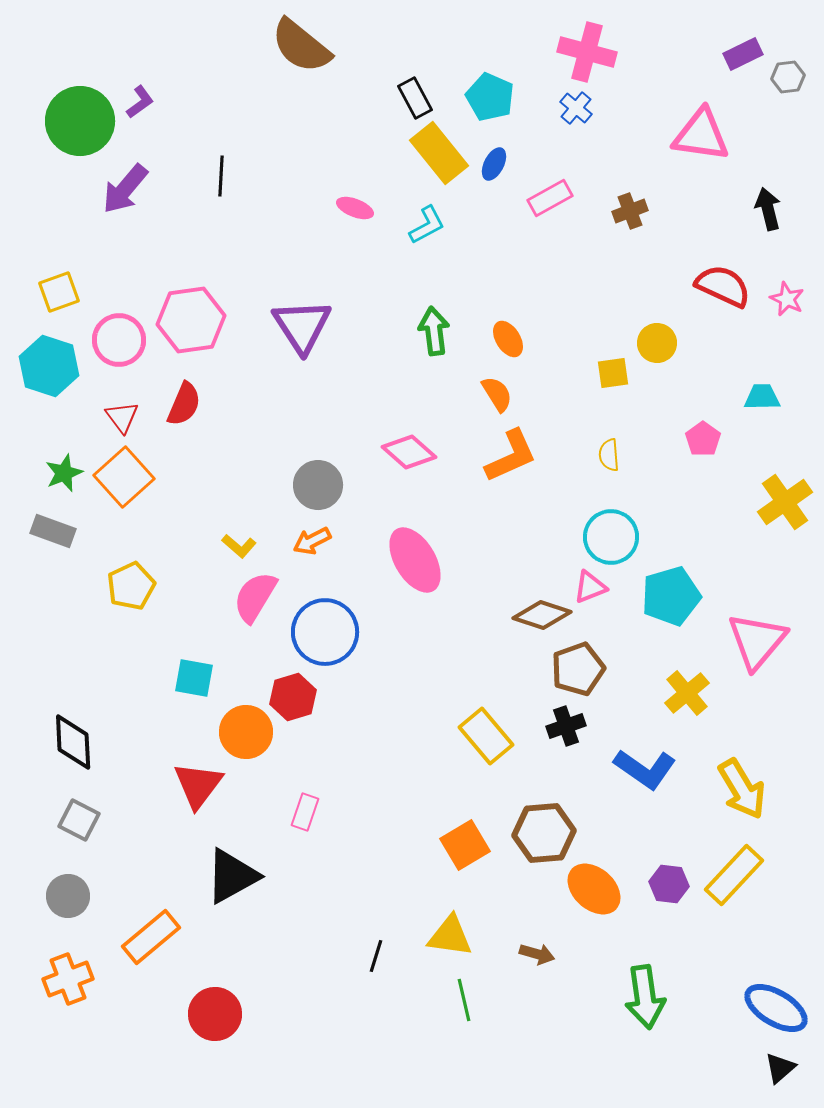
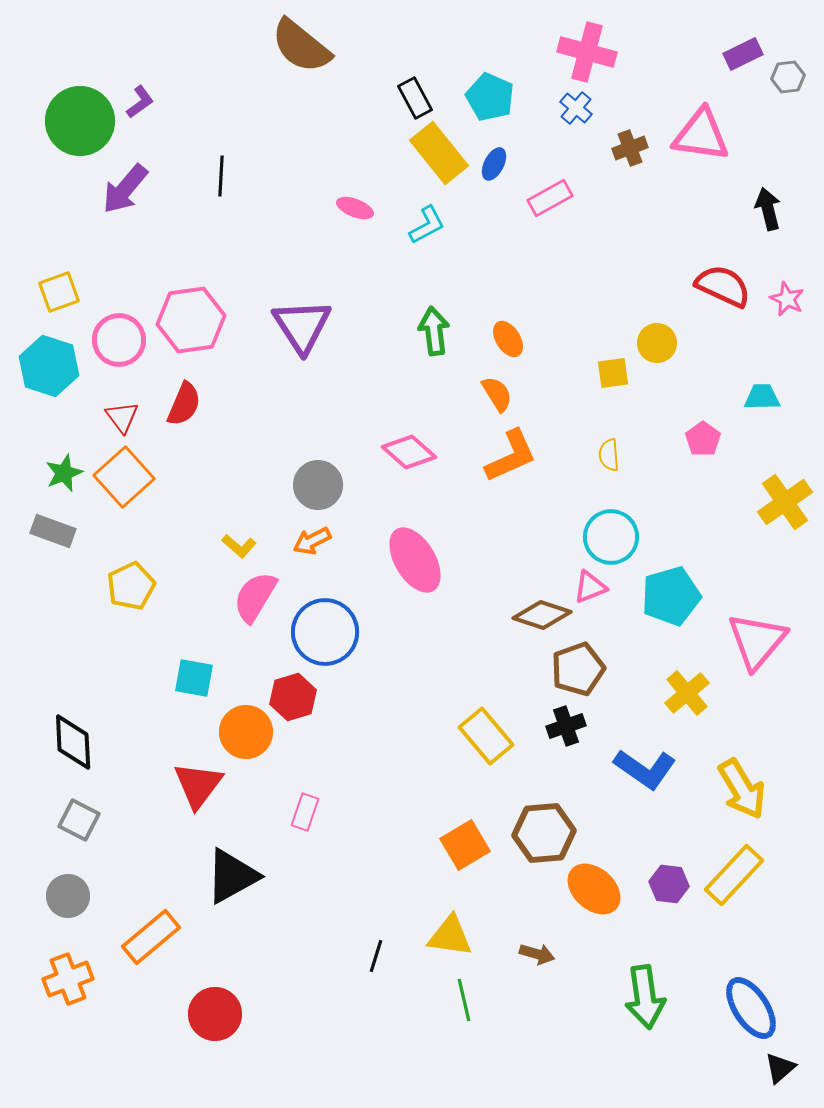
brown cross at (630, 211): moved 63 px up
blue ellipse at (776, 1008): moved 25 px left; rotated 26 degrees clockwise
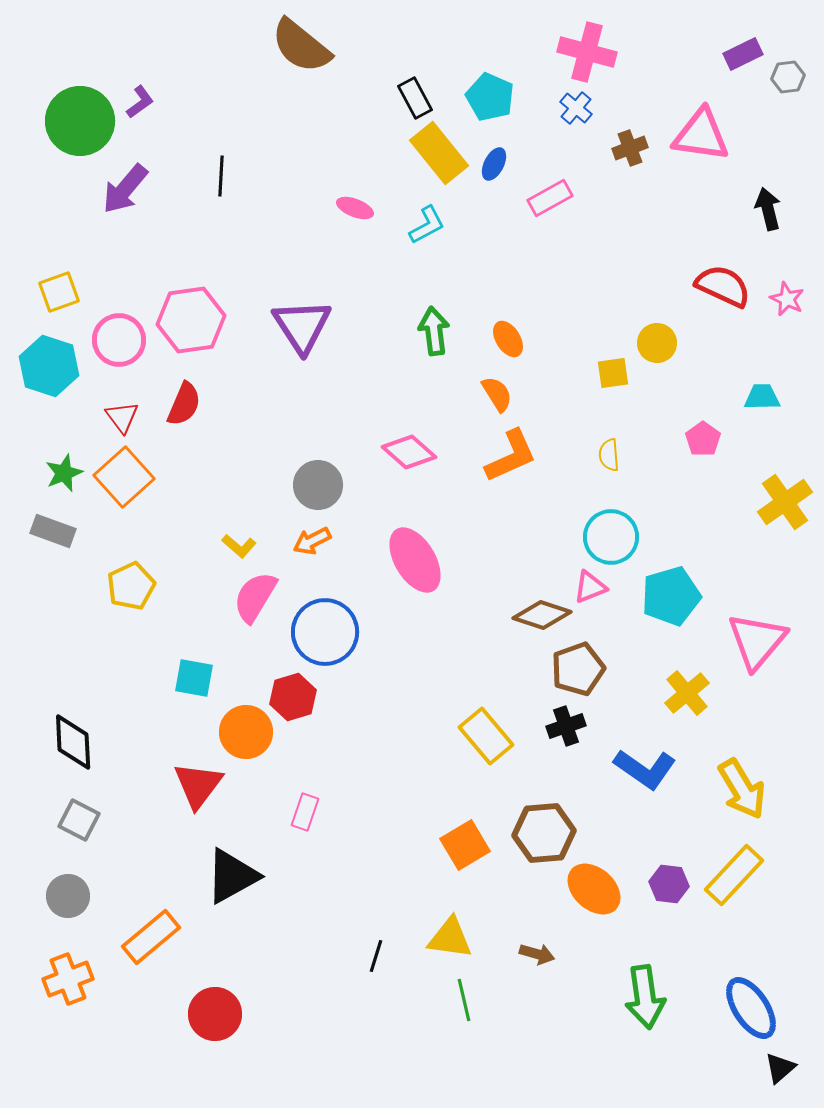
yellow triangle at (450, 936): moved 2 px down
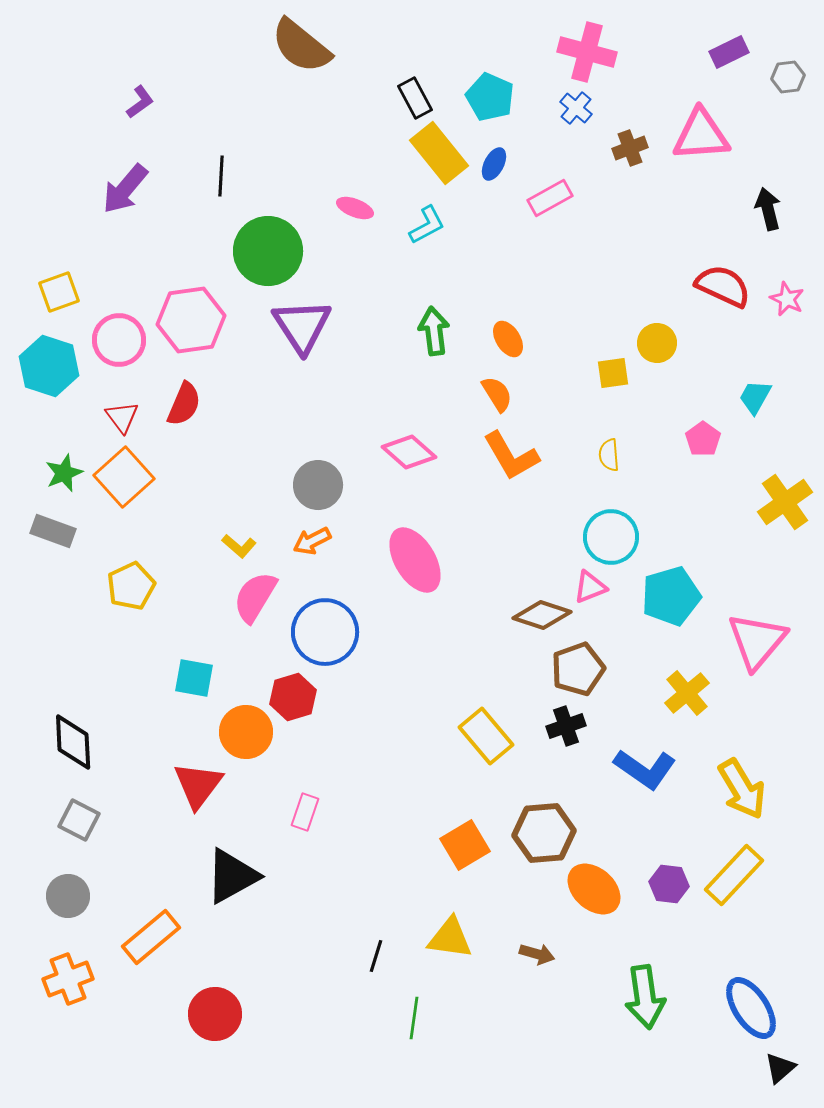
purple rectangle at (743, 54): moved 14 px left, 2 px up
green circle at (80, 121): moved 188 px right, 130 px down
pink triangle at (701, 135): rotated 12 degrees counterclockwise
cyan trapezoid at (762, 397): moved 7 px left; rotated 60 degrees counterclockwise
orange L-shape at (511, 456): rotated 84 degrees clockwise
green line at (464, 1000): moved 50 px left, 18 px down; rotated 21 degrees clockwise
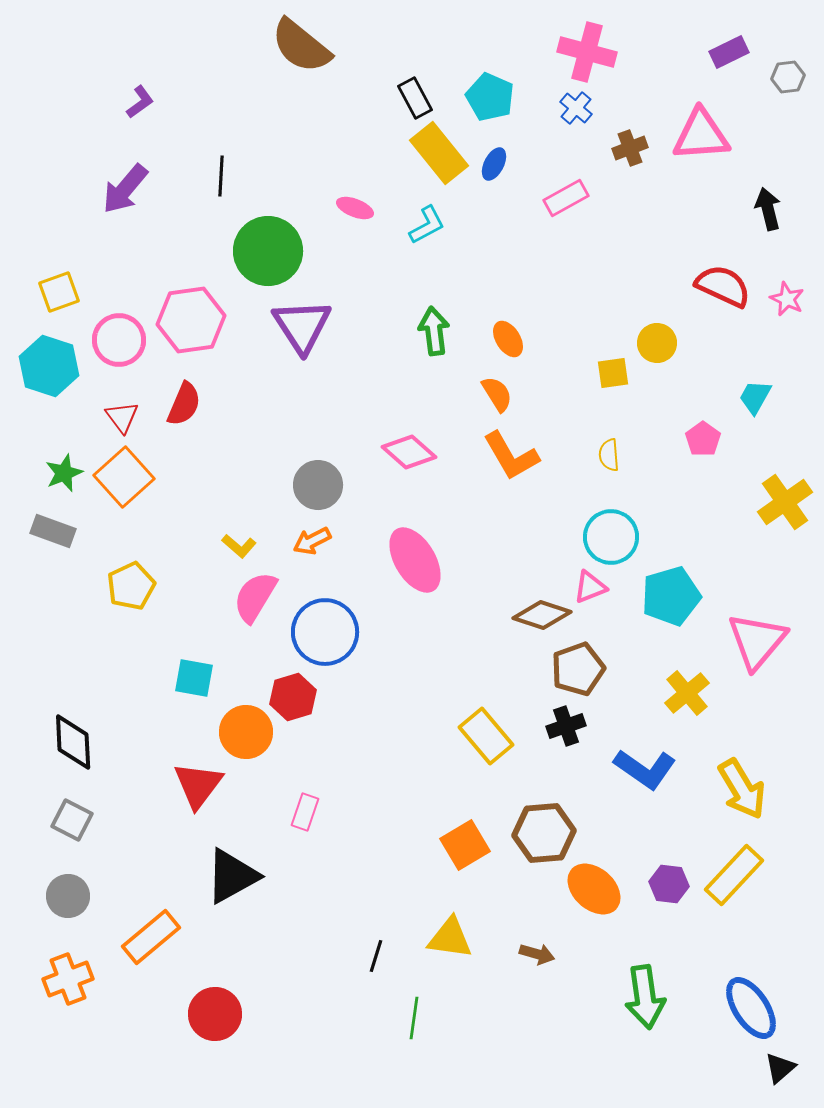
pink rectangle at (550, 198): moved 16 px right
gray square at (79, 820): moved 7 px left
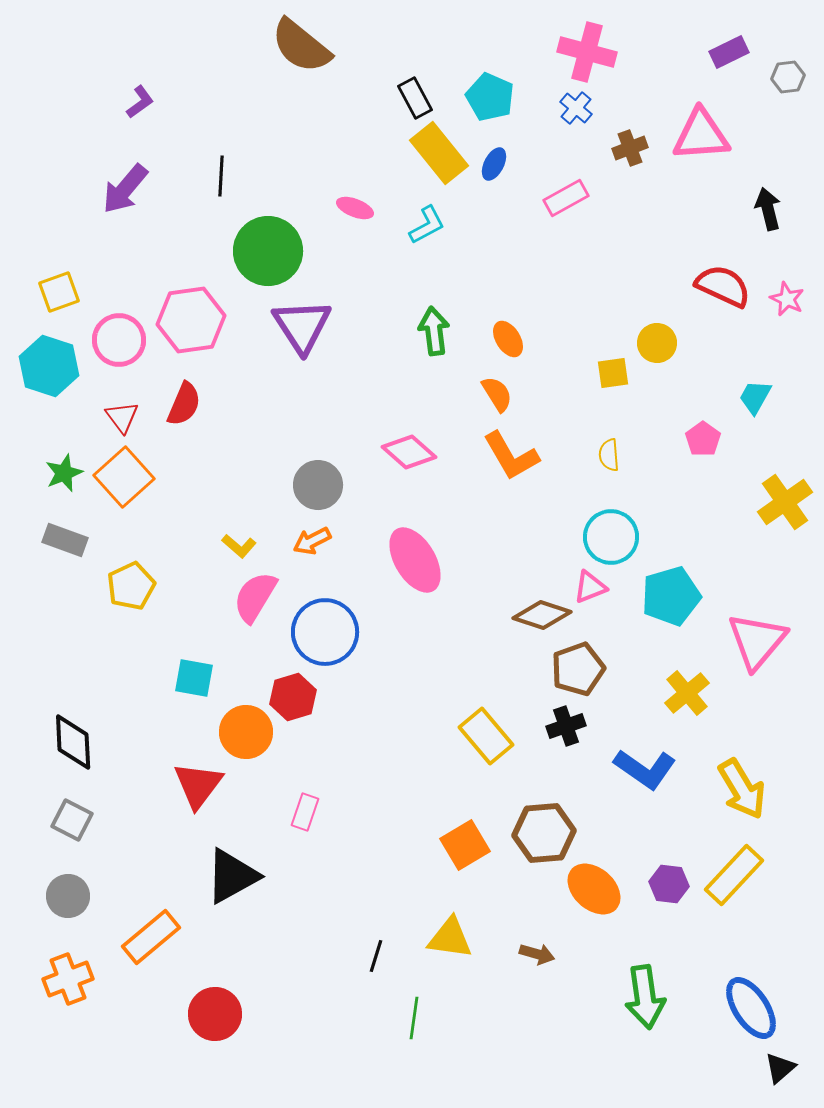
gray rectangle at (53, 531): moved 12 px right, 9 px down
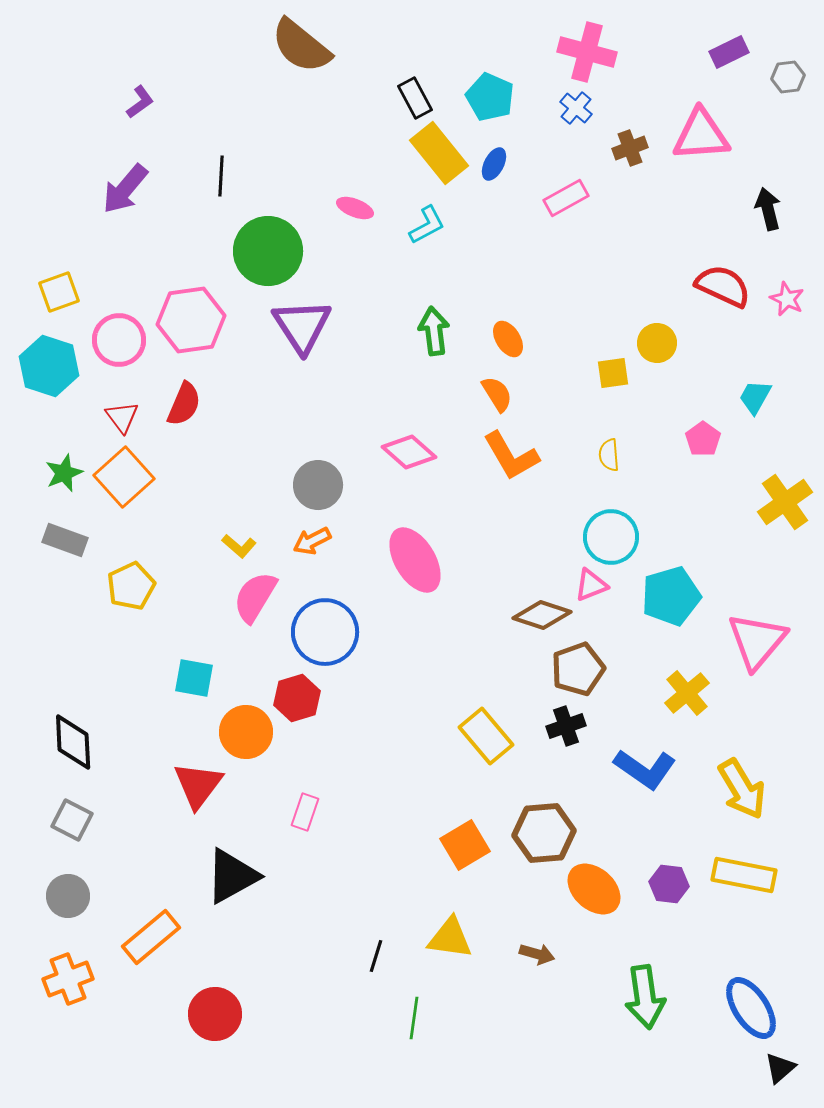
pink triangle at (590, 587): moved 1 px right, 2 px up
red hexagon at (293, 697): moved 4 px right, 1 px down
yellow rectangle at (734, 875): moved 10 px right; rotated 58 degrees clockwise
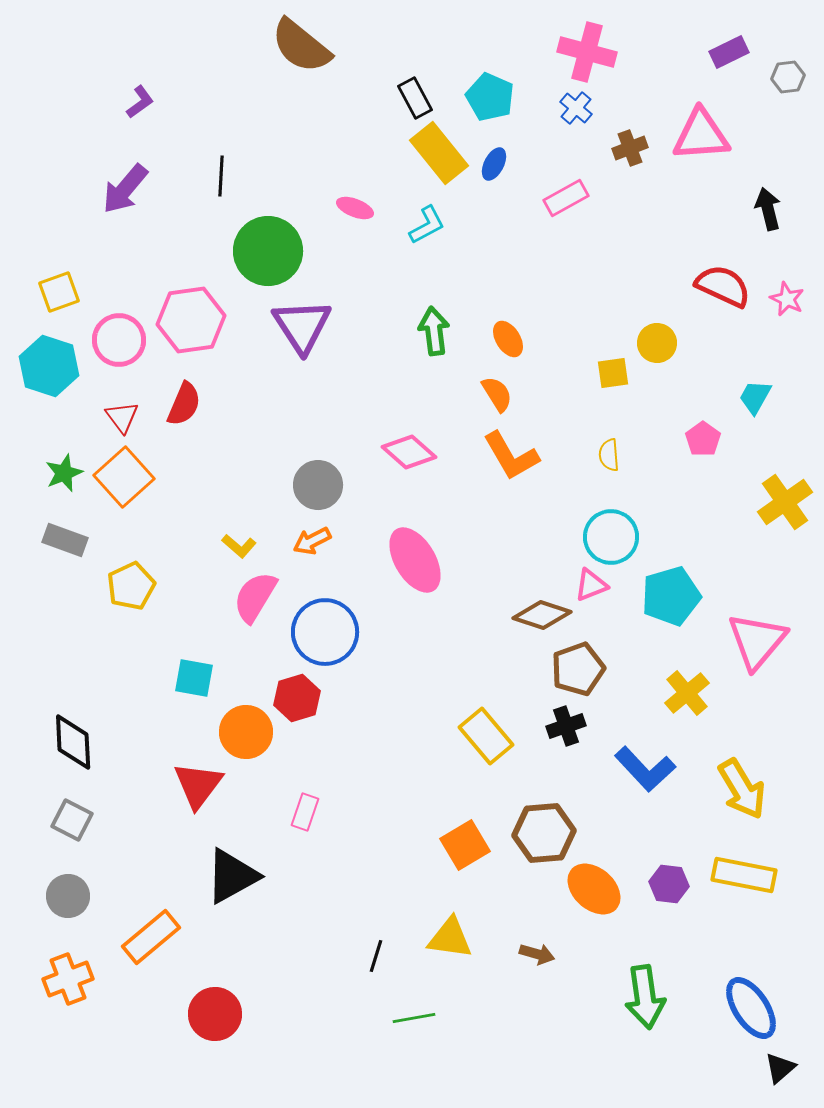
blue L-shape at (645, 769): rotated 12 degrees clockwise
green line at (414, 1018): rotated 72 degrees clockwise
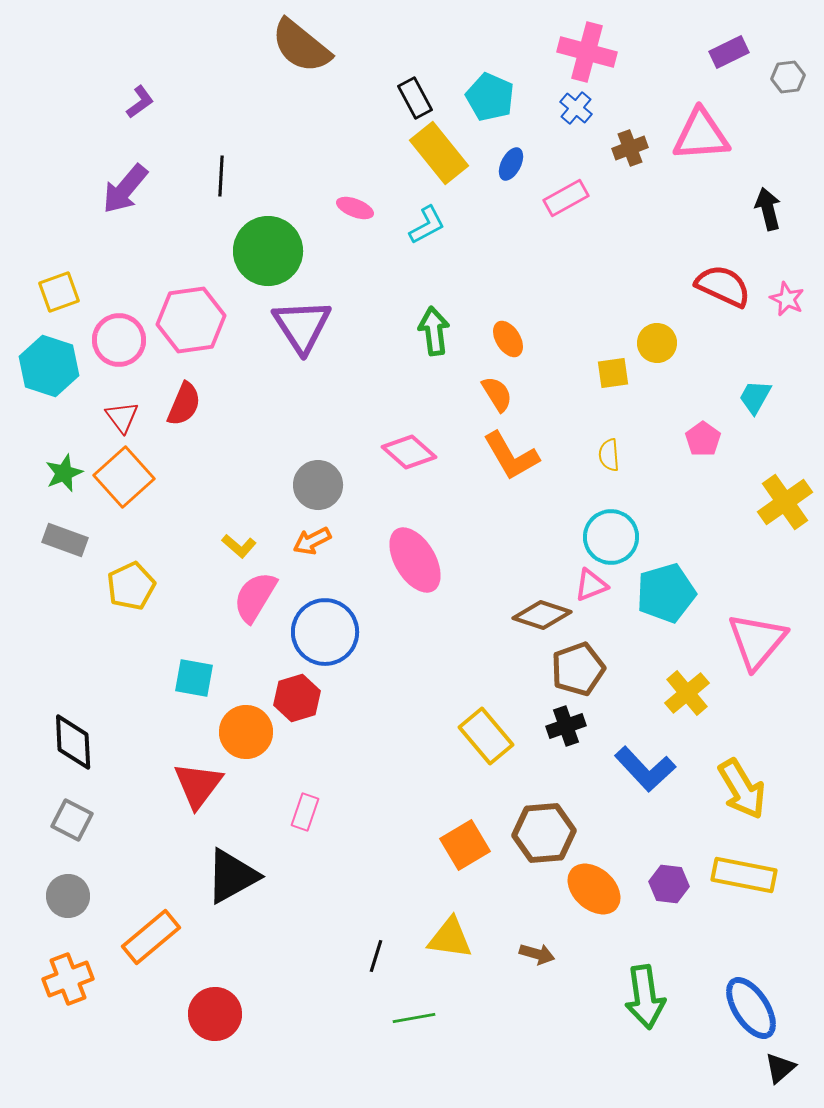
blue ellipse at (494, 164): moved 17 px right
cyan pentagon at (671, 596): moved 5 px left, 3 px up
